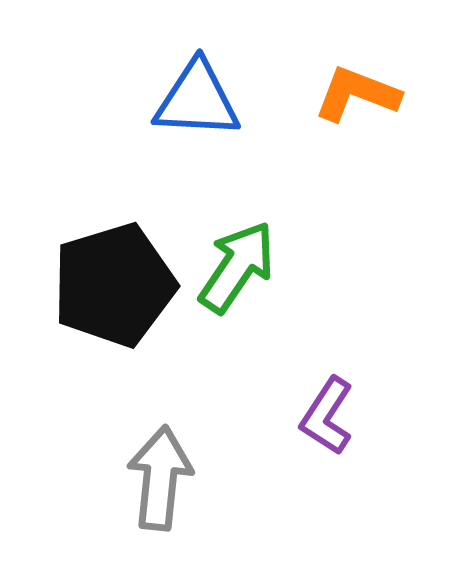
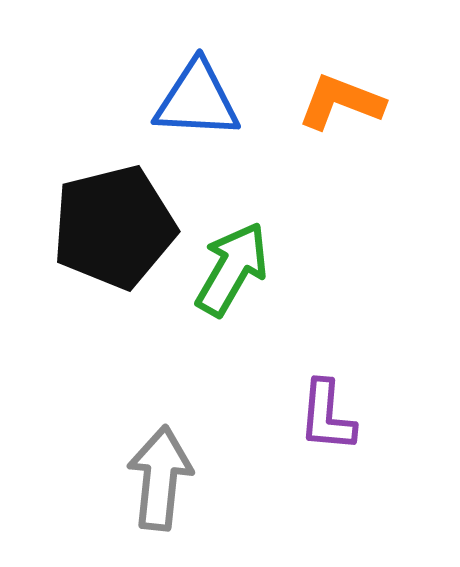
orange L-shape: moved 16 px left, 8 px down
green arrow: moved 5 px left, 2 px down; rotated 4 degrees counterclockwise
black pentagon: moved 58 px up; rotated 3 degrees clockwise
purple L-shape: rotated 28 degrees counterclockwise
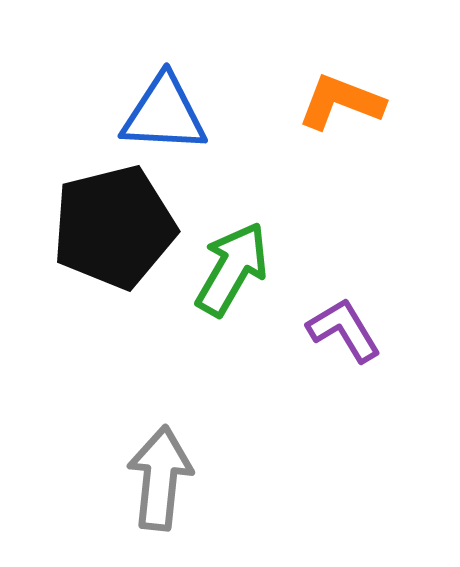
blue triangle: moved 33 px left, 14 px down
purple L-shape: moved 17 px right, 86 px up; rotated 144 degrees clockwise
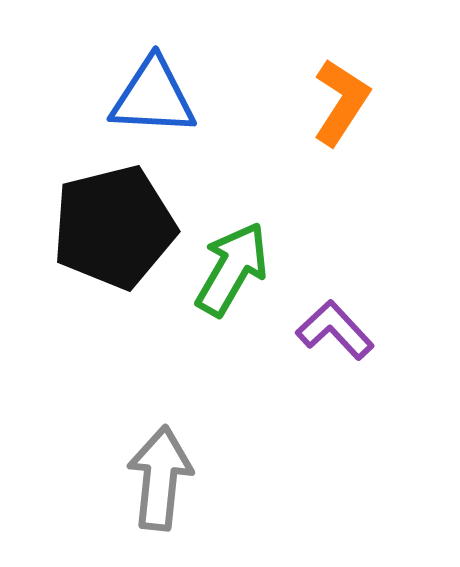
orange L-shape: rotated 102 degrees clockwise
blue triangle: moved 11 px left, 17 px up
purple L-shape: moved 9 px left; rotated 12 degrees counterclockwise
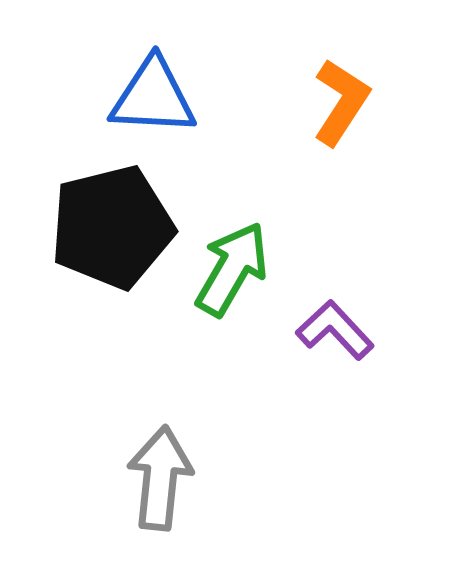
black pentagon: moved 2 px left
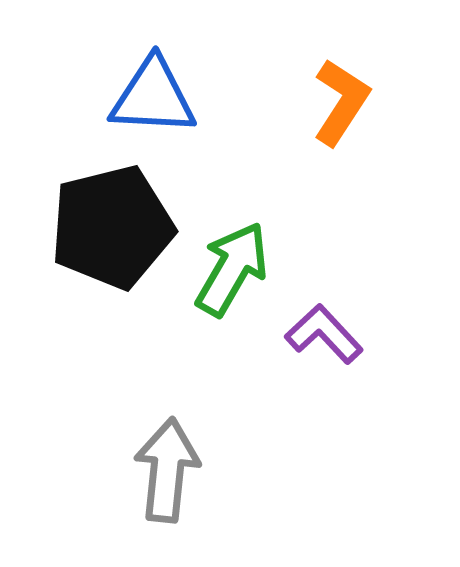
purple L-shape: moved 11 px left, 4 px down
gray arrow: moved 7 px right, 8 px up
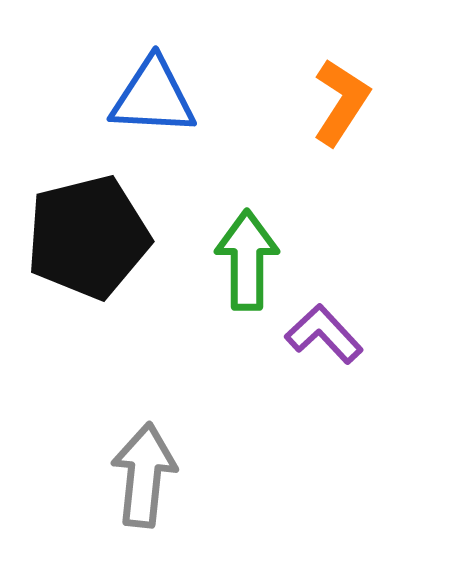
black pentagon: moved 24 px left, 10 px down
green arrow: moved 15 px right, 9 px up; rotated 30 degrees counterclockwise
gray arrow: moved 23 px left, 5 px down
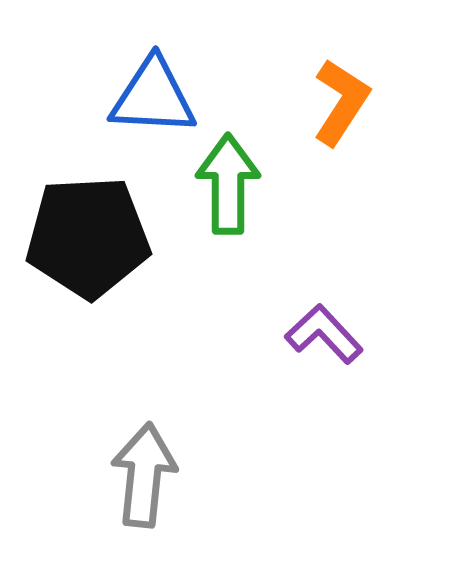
black pentagon: rotated 11 degrees clockwise
green arrow: moved 19 px left, 76 px up
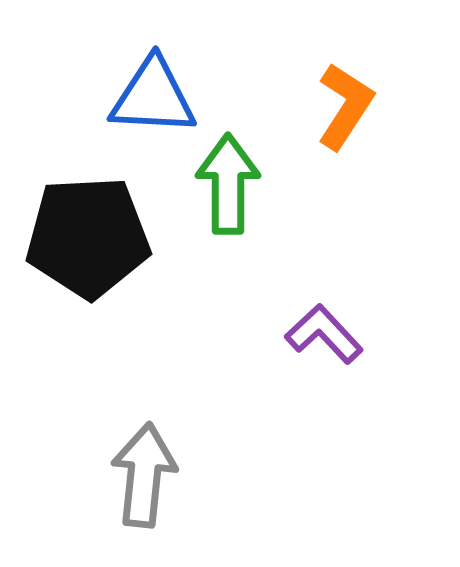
orange L-shape: moved 4 px right, 4 px down
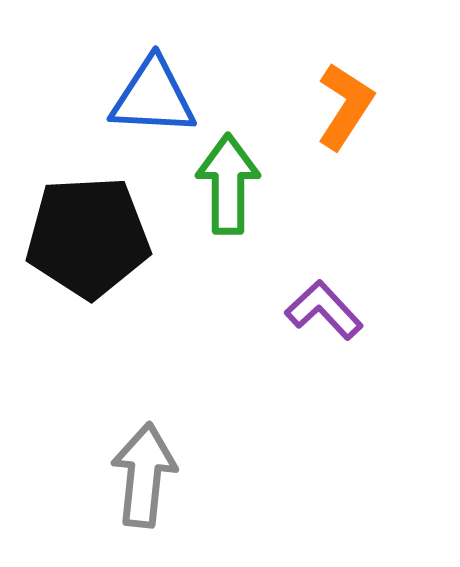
purple L-shape: moved 24 px up
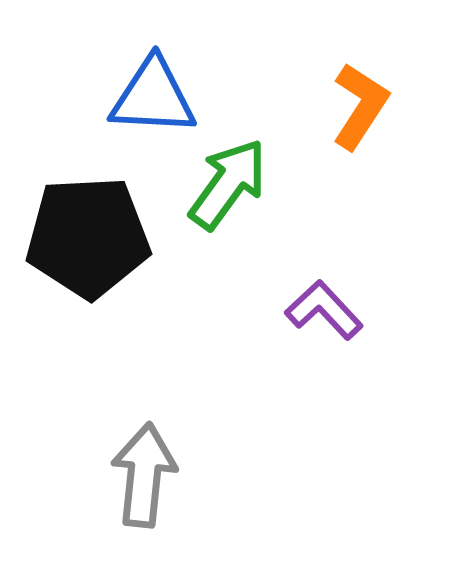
orange L-shape: moved 15 px right
green arrow: rotated 36 degrees clockwise
